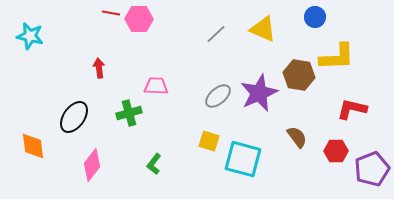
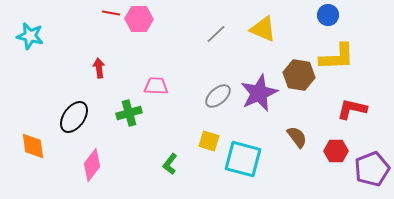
blue circle: moved 13 px right, 2 px up
green L-shape: moved 16 px right
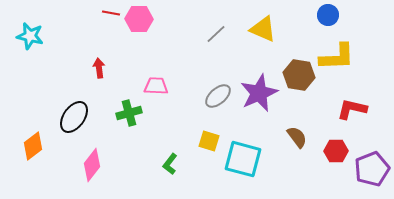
orange diamond: rotated 60 degrees clockwise
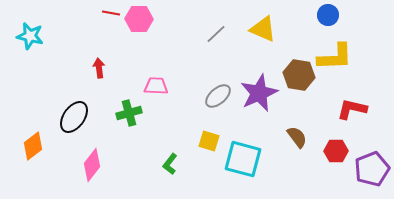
yellow L-shape: moved 2 px left
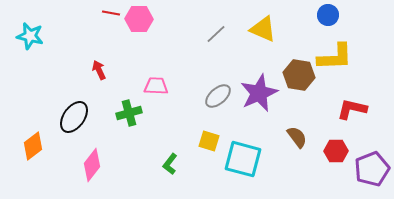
red arrow: moved 2 px down; rotated 18 degrees counterclockwise
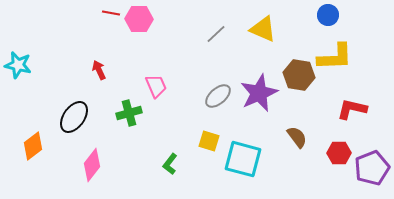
cyan star: moved 12 px left, 29 px down
pink trapezoid: rotated 65 degrees clockwise
red hexagon: moved 3 px right, 2 px down
purple pentagon: moved 1 px up
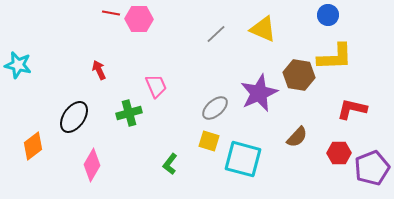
gray ellipse: moved 3 px left, 12 px down
brown semicircle: rotated 80 degrees clockwise
pink diamond: rotated 8 degrees counterclockwise
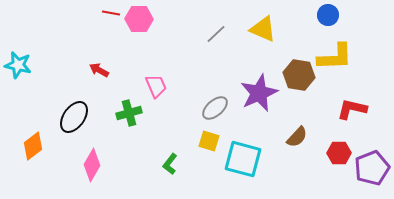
red arrow: rotated 36 degrees counterclockwise
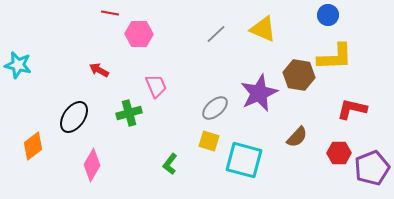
red line: moved 1 px left
pink hexagon: moved 15 px down
cyan square: moved 1 px right, 1 px down
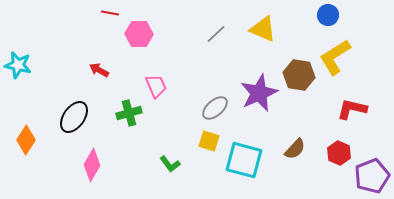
yellow L-shape: rotated 150 degrees clockwise
brown semicircle: moved 2 px left, 12 px down
orange diamond: moved 7 px left, 6 px up; rotated 20 degrees counterclockwise
red hexagon: rotated 25 degrees clockwise
green L-shape: rotated 75 degrees counterclockwise
purple pentagon: moved 8 px down
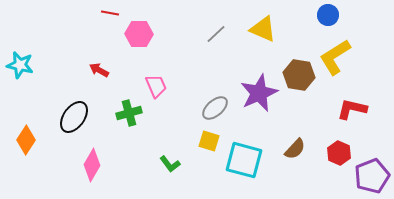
cyan star: moved 2 px right
